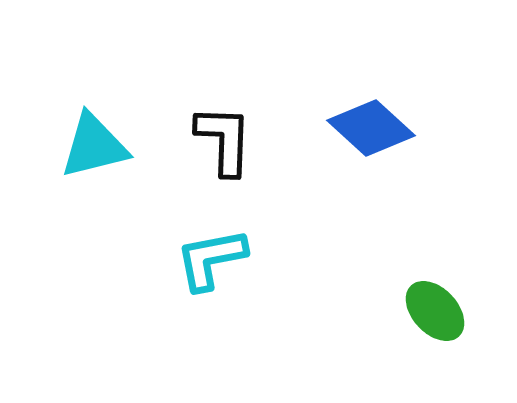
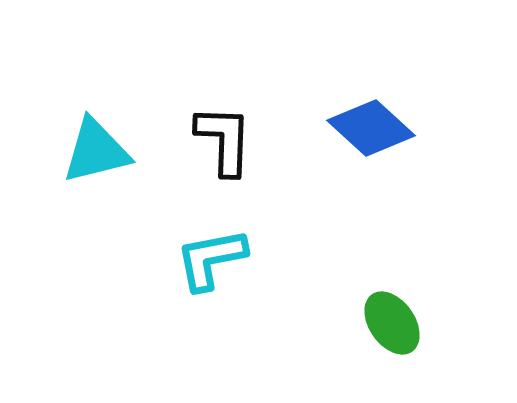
cyan triangle: moved 2 px right, 5 px down
green ellipse: moved 43 px left, 12 px down; rotated 8 degrees clockwise
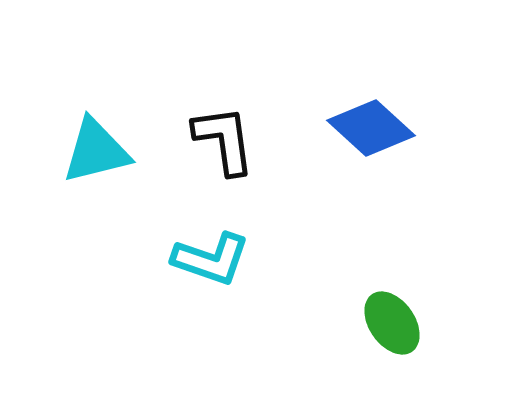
black L-shape: rotated 10 degrees counterclockwise
cyan L-shape: rotated 150 degrees counterclockwise
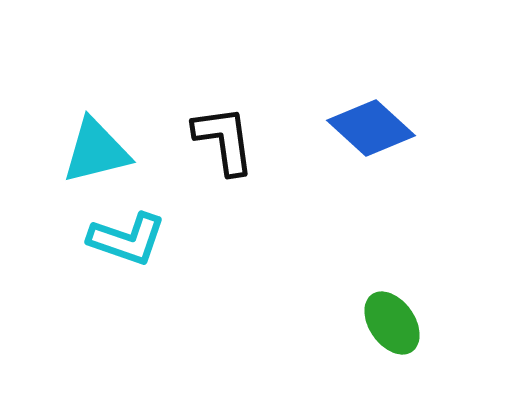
cyan L-shape: moved 84 px left, 20 px up
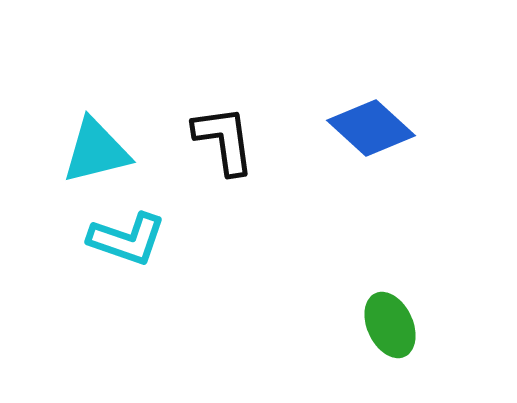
green ellipse: moved 2 px left, 2 px down; rotated 10 degrees clockwise
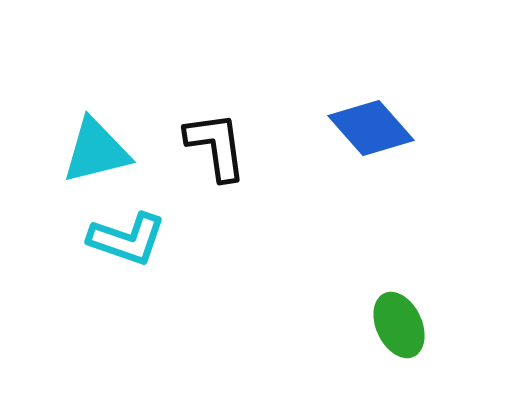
blue diamond: rotated 6 degrees clockwise
black L-shape: moved 8 px left, 6 px down
green ellipse: moved 9 px right
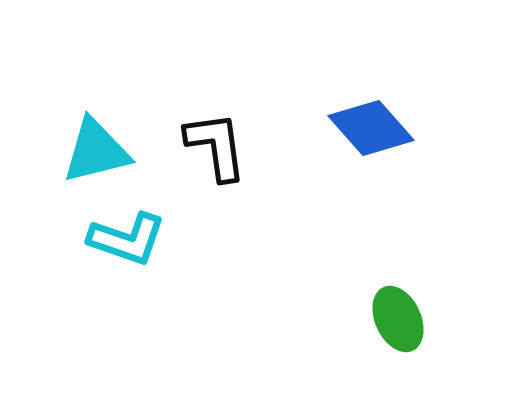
green ellipse: moved 1 px left, 6 px up
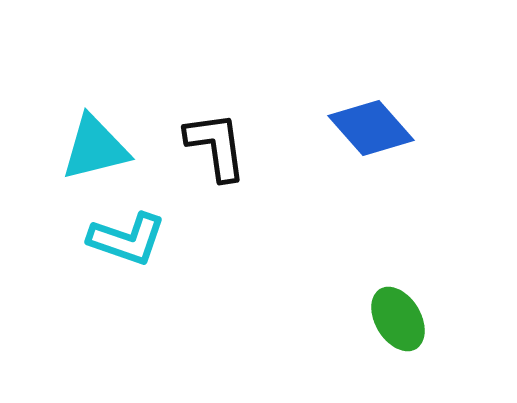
cyan triangle: moved 1 px left, 3 px up
green ellipse: rotated 6 degrees counterclockwise
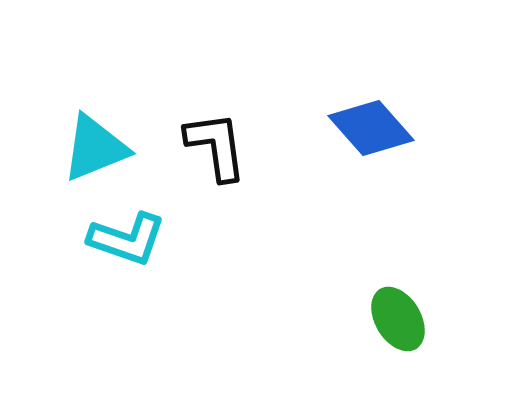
cyan triangle: rotated 8 degrees counterclockwise
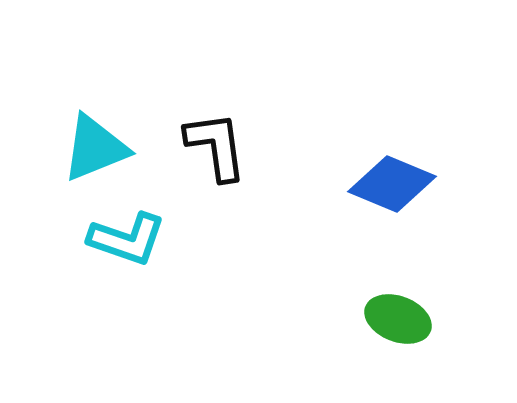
blue diamond: moved 21 px right, 56 px down; rotated 26 degrees counterclockwise
green ellipse: rotated 38 degrees counterclockwise
